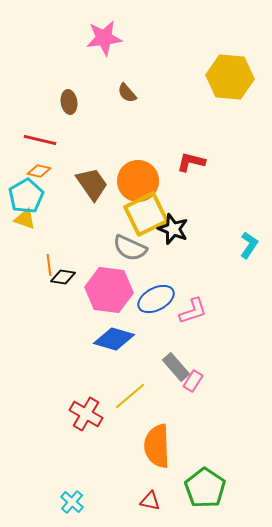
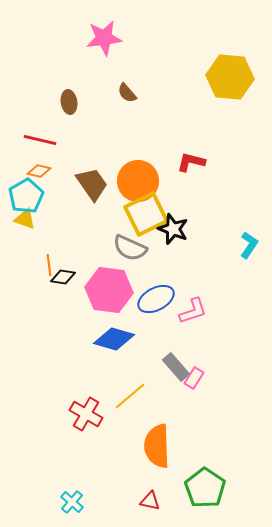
pink rectangle: moved 1 px right, 3 px up
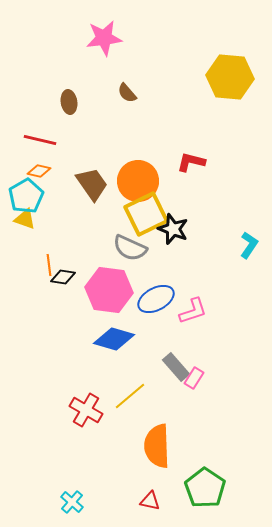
red cross: moved 4 px up
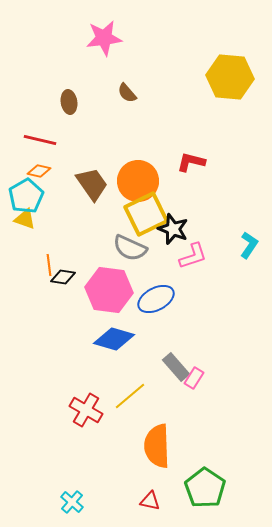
pink L-shape: moved 55 px up
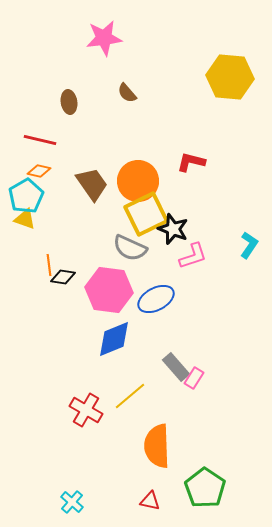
blue diamond: rotated 39 degrees counterclockwise
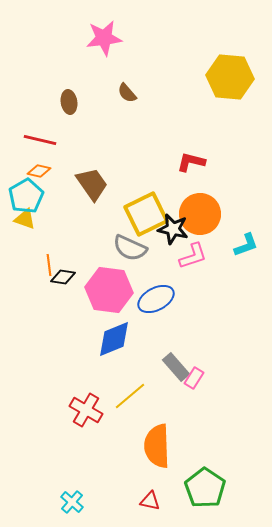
orange circle: moved 62 px right, 33 px down
black star: rotated 8 degrees counterclockwise
cyan L-shape: moved 3 px left; rotated 36 degrees clockwise
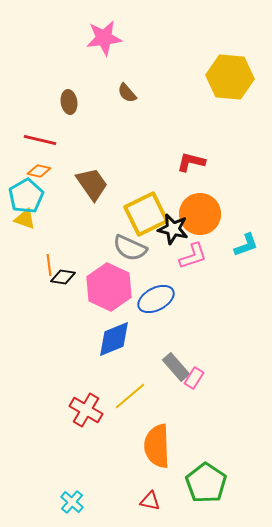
pink hexagon: moved 3 px up; rotated 18 degrees clockwise
green pentagon: moved 1 px right, 5 px up
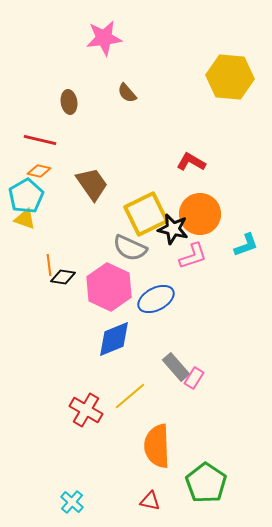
red L-shape: rotated 16 degrees clockwise
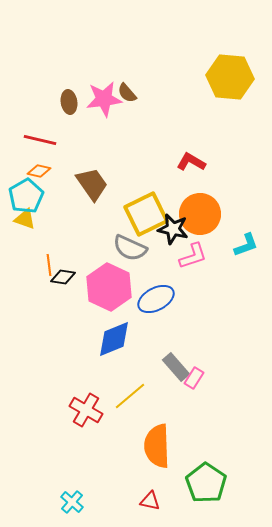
pink star: moved 61 px down
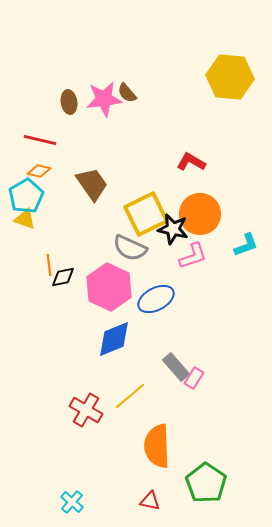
black diamond: rotated 20 degrees counterclockwise
